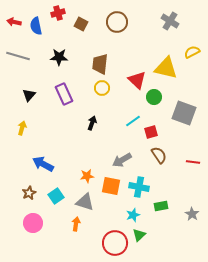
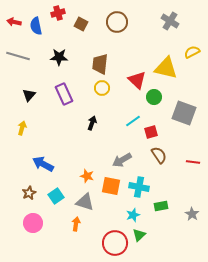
orange star: rotated 24 degrees clockwise
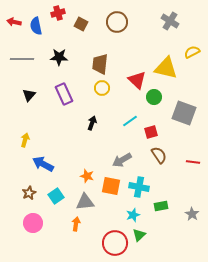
gray line: moved 4 px right, 3 px down; rotated 15 degrees counterclockwise
cyan line: moved 3 px left
yellow arrow: moved 3 px right, 12 px down
gray triangle: rotated 24 degrees counterclockwise
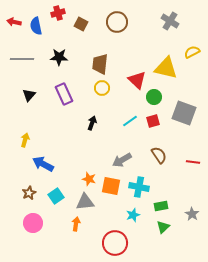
red square: moved 2 px right, 11 px up
orange star: moved 2 px right, 3 px down
green triangle: moved 24 px right, 8 px up
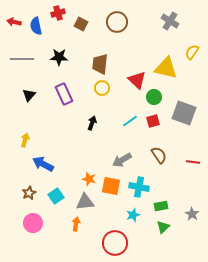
yellow semicircle: rotated 28 degrees counterclockwise
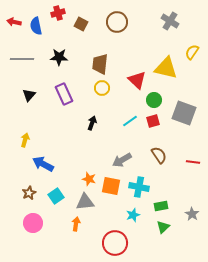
green circle: moved 3 px down
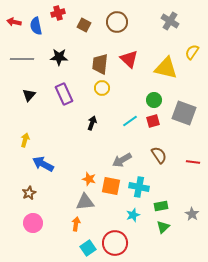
brown square: moved 3 px right, 1 px down
red triangle: moved 8 px left, 21 px up
cyan square: moved 32 px right, 52 px down
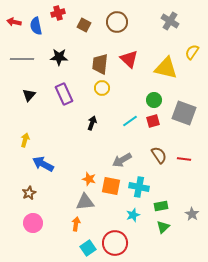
red line: moved 9 px left, 3 px up
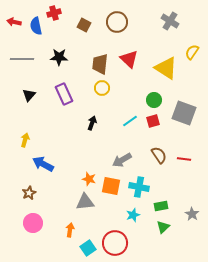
red cross: moved 4 px left
yellow triangle: rotated 20 degrees clockwise
orange arrow: moved 6 px left, 6 px down
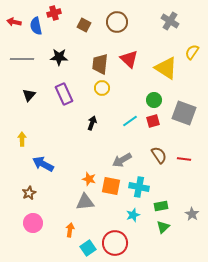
yellow arrow: moved 3 px left, 1 px up; rotated 16 degrees counterclockwise
